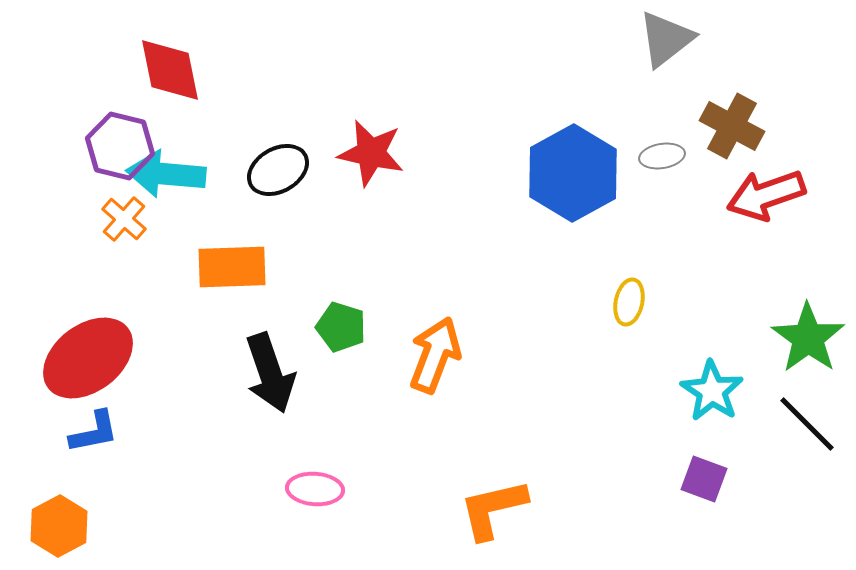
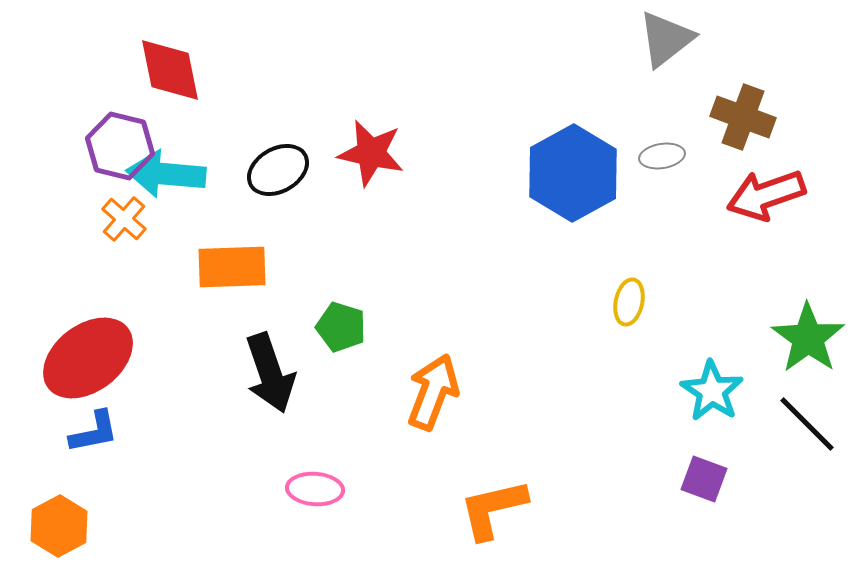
brown cross: moved 11 px right, 9 px up; rotated 8 degrees counterclockwise
orange arrow: moved 2 px left, 37 px down
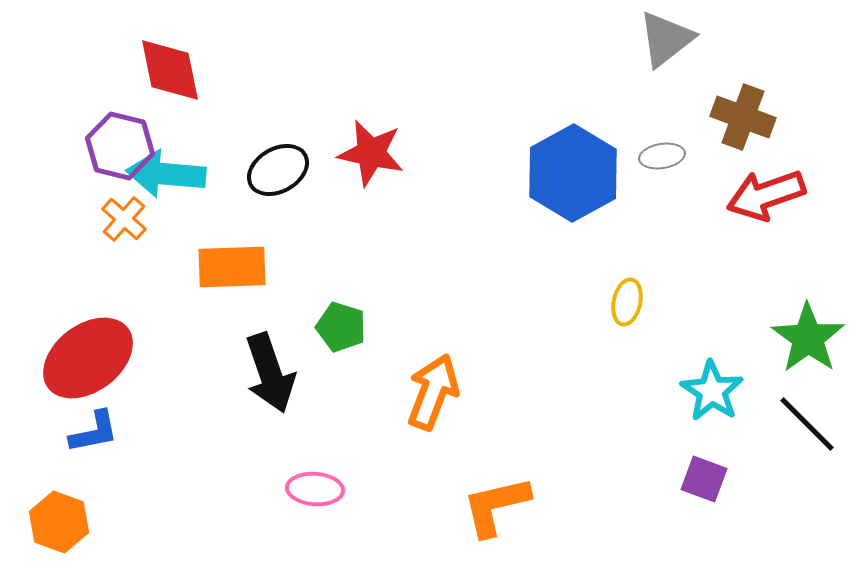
yellow ellipse: moved 2 px left
orange L-shape: moved 3 px right, 3 px up
orange hexagon: moved 4 px up; rotated 12 degrees counterclockwise
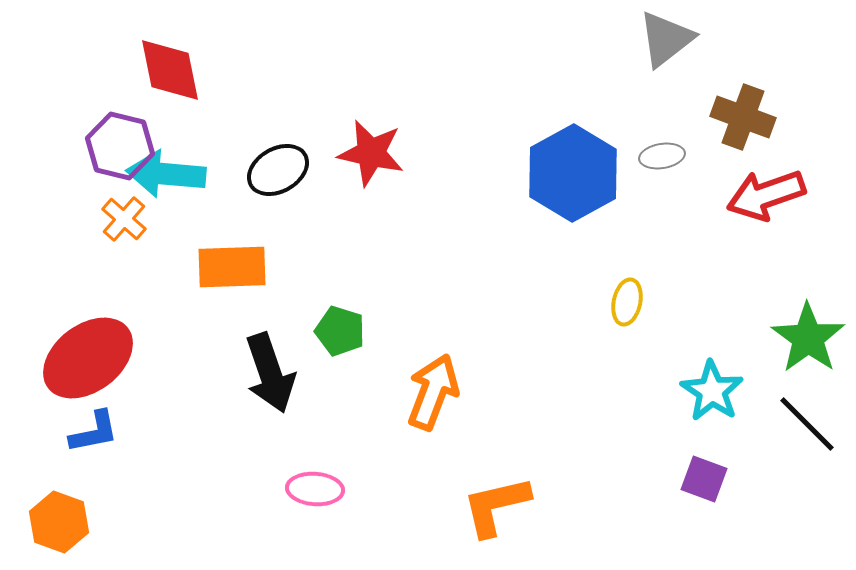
green pentagon: moved 1 px left, 4 px down
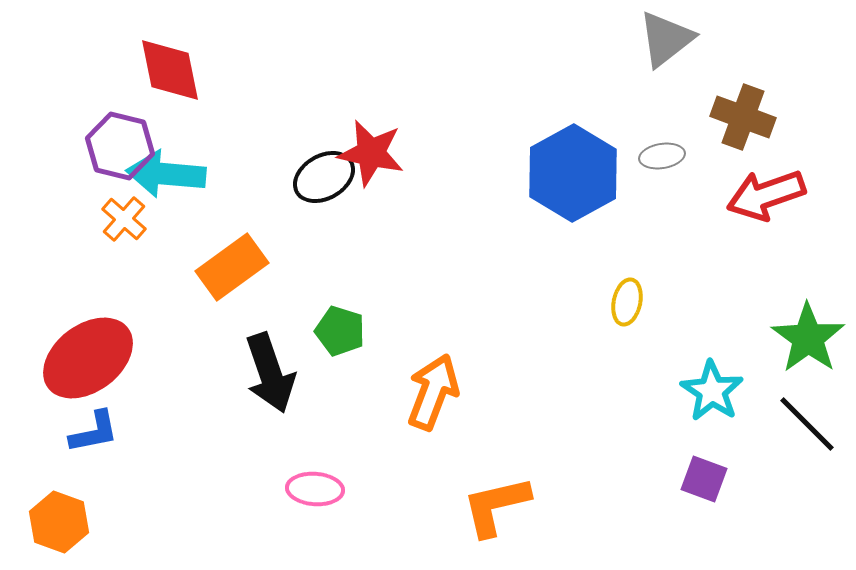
black ellipse: moved 46 px right, 7 px down
orange rectangle: rotated 34 degrees counterclockwise
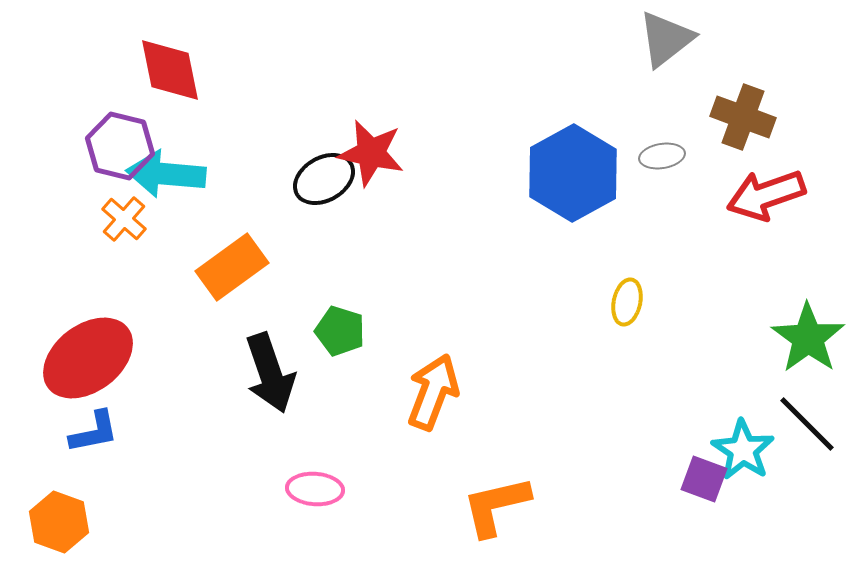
black ellipse: moved 2 px down
cyan star: moved 31 px right, 59 px down
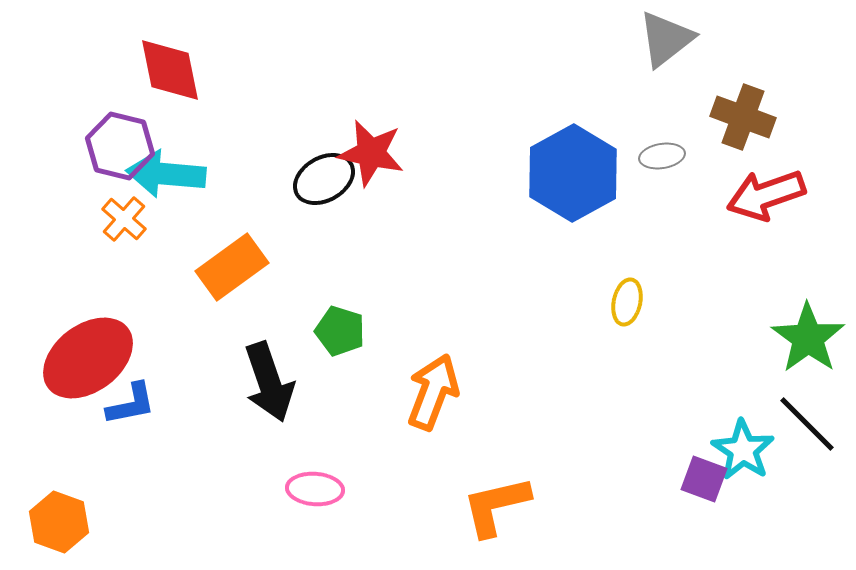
black arrow: moved 1 px left, 9 px down
blue L-shape: moved 37 px right, 28 px up
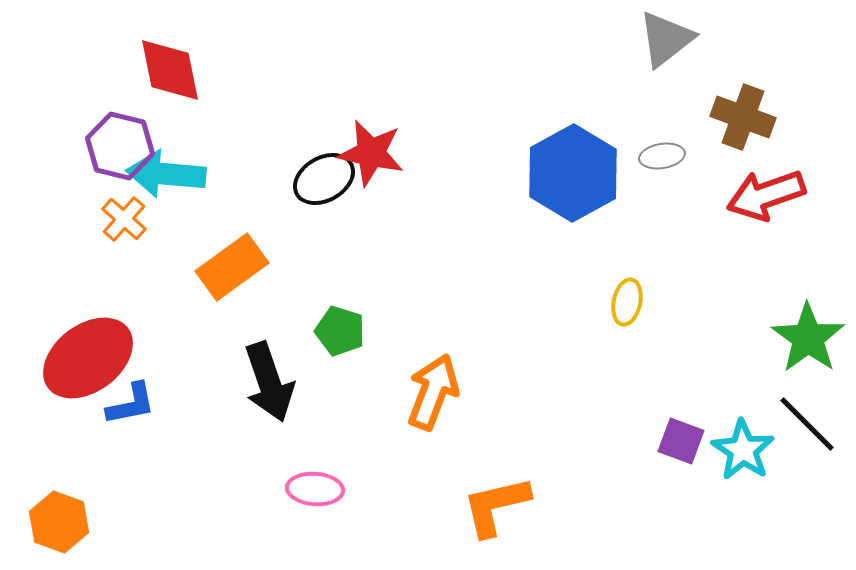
purple square: moved 23 px left, 38 px up
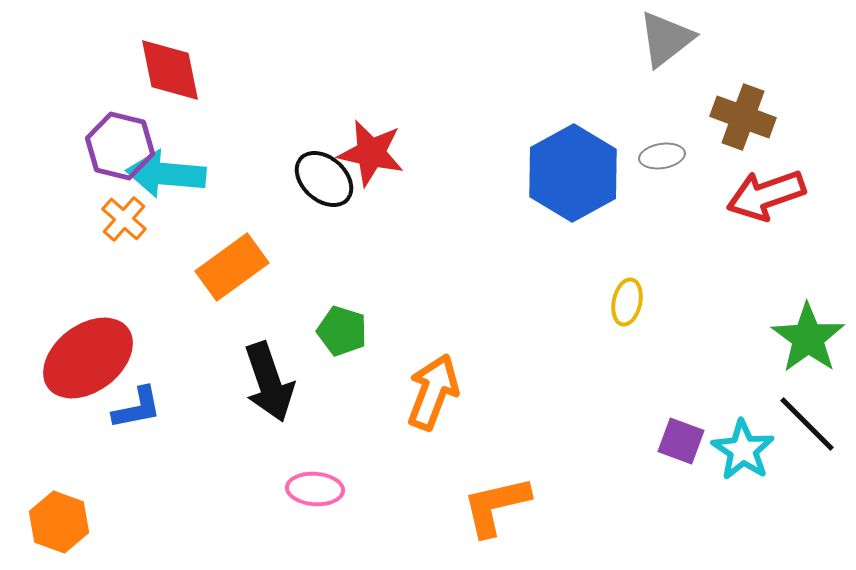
black ellipse: rotated 72 degrees clockwise
green pentagon: moved 2 px right
blue L-shape: moved 6 px right, 4 px down
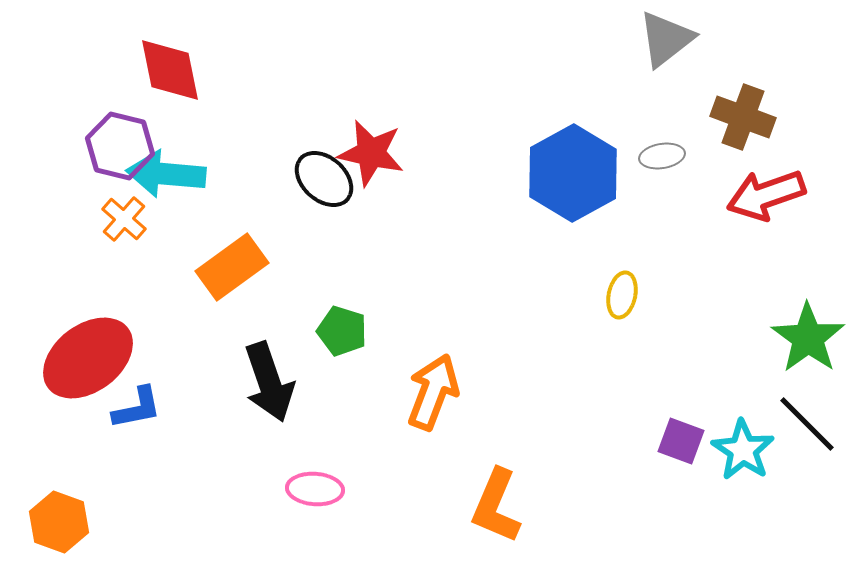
yellow ellipse: moved 5 px left, 7 px up
orange L-shape: rotated 54 degrees counterclockwise
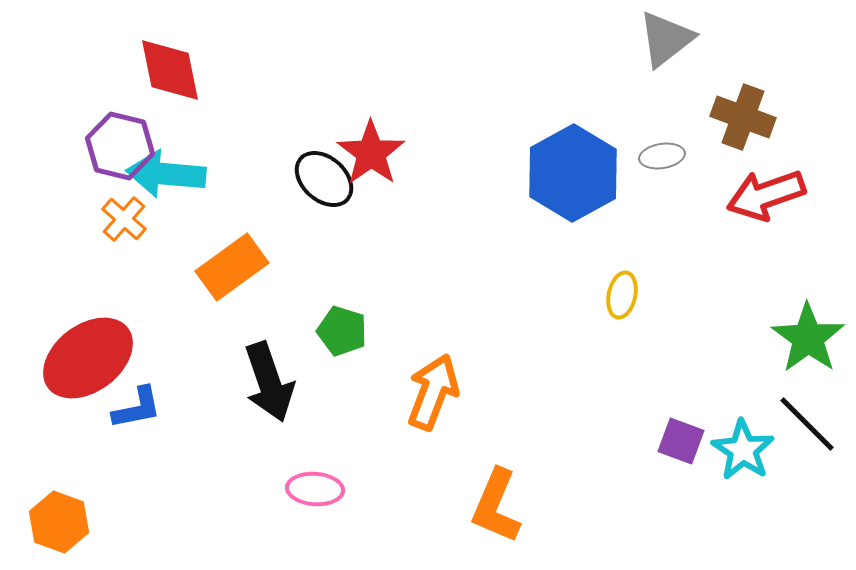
red star: rotated 24 degrees clockwise
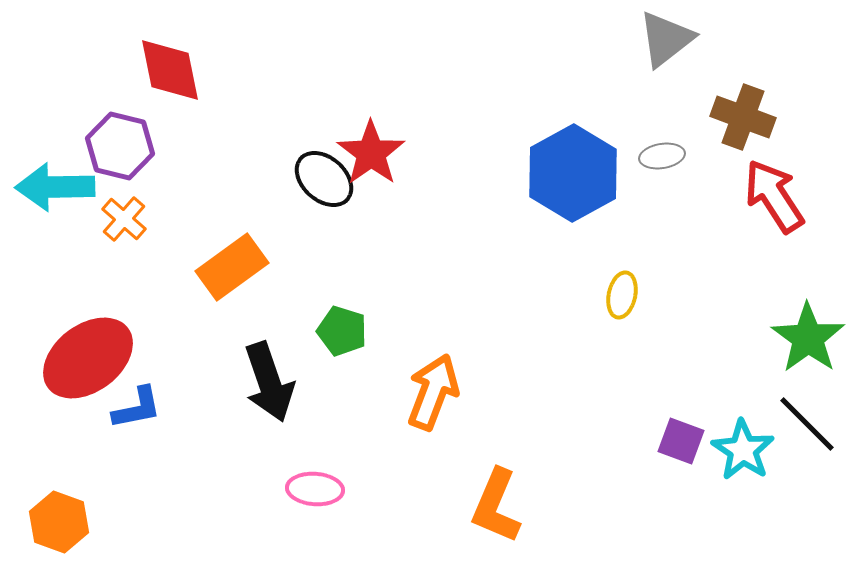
cyan arrow: moved 111 px left, 13 px down; rotated 6 degrees counterclockwise
red arrow: moved 8 px right, 1 px down; rotated 76 degrees clockwise
